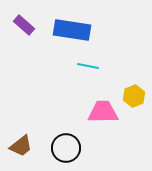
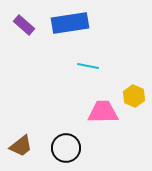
blue rectangle: moved 2 px left, 7 px up; rotated 18 degrees counterclockwise
yellow hexagon: rotated 15 degrees counterclockwise
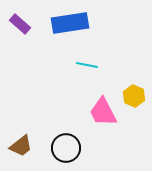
purple rectangle: moved 4 px left, 1 px up
cyan line: moved 1 px left, 1 px up
pink trapezoid: rotated 116 degrees counterclockwise
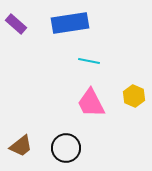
purple rectangle: moved 4 px left
cyan line: moved 2 px right, 4 px up
pink trapezoid: moved 12 px left, 9 px up
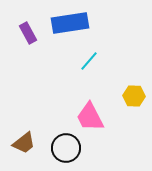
purple rectangle: moved 12 px right, 9 px down; rotated 20 degrees clockwise
cyan line: rotated 60 degrees counterclockwise
yellow hexagon: rotated 20 degrees counterclockwise
pink trapezoid: moved 1 px left, 14 px down
brown trapezoid: moved 3 px right, 3 px up
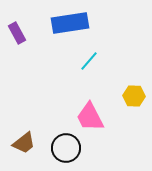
purple rectangle: moved 11 px left
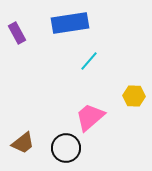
pink trapezoid: rotated 76 degrees clockwise
brown trapezoid: moved 1 px left
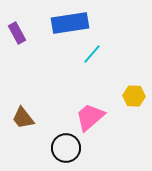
cyan line: moved 3 px right, 7 px up
brown trapezoid: moved 25 px up; rotated 90 degrees clockwise
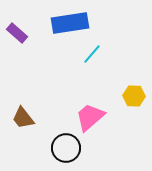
purple rectangle: rotated 20 degrees counterclockwise
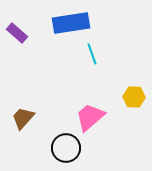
blue rectangle: moved 1 px right
cyan line: rotated 60 degrees counterclockwise
yellow hexagon: moved 1 px down
brown trapezoid: rotated 80 degrees clockwise
